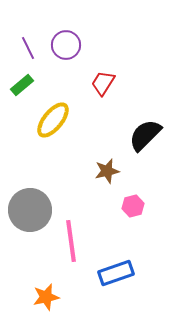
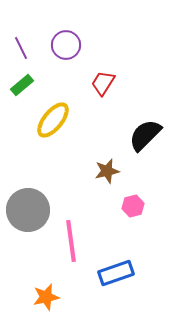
purple line: moved 7 px left
gray circle: moved 2 px left
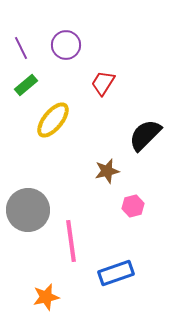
green rectangle: moved 4 px right
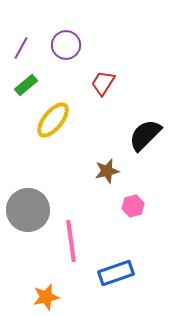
purple line: rotated 55 degrees clockwise
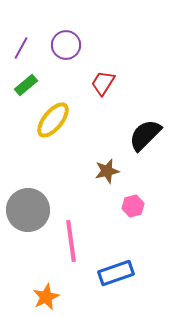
orange star: rotated 12 degrees counterclockwise
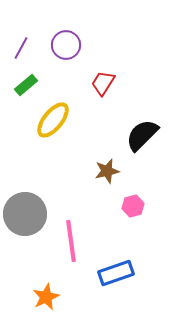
black semicircle: moved 3 px left
gray circle: moved 3 px left, 4 px down
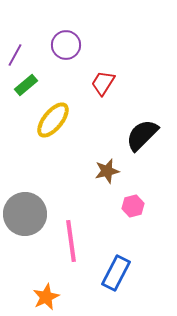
purple line: moved 6 px left, 7 px down
blue rectangle: rotated 44 degrees counterclockwise
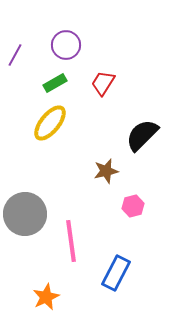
green rectangle: moved 29 px right, 2 px up; rotated 10 degrees clockwise
yellow ellipse: moved 3 px left, 3 px down
brown star: moved 1 px left
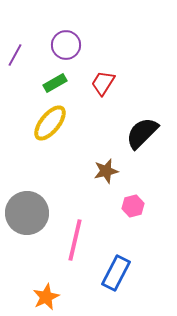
black semicircle: moved 2 px up
gray circle: moved 2 px right, 1 px up
pink line: moved 4 px right, 1 px up; rotated 21 degrees clockwise
